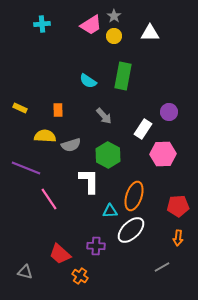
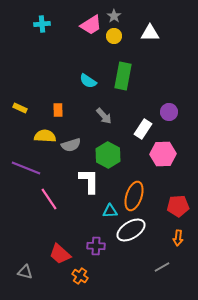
white ellipse: rotated 12 degrees clockwise
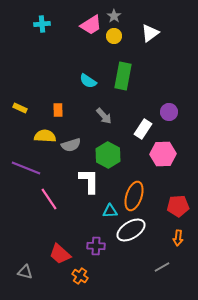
white triangle: rotated 36 degrees counterclockwise
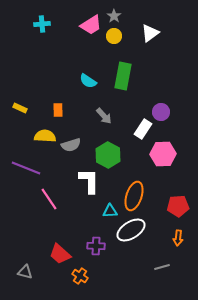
purple circle: moved 8 px left
gray line: rotated 14 degrees clockwise
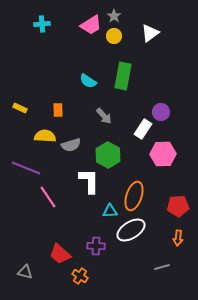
pink line: moved 1 px left, 2 px up
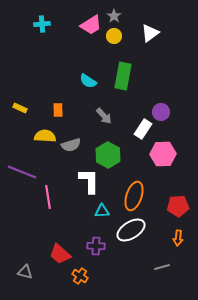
purple line: moved 4 px left, 4 px down
pink line: rotated 25 degrees clockwise
cyan triangle: moved 8 px left
